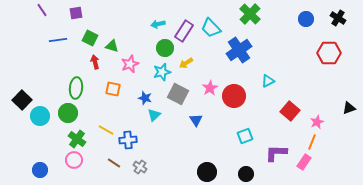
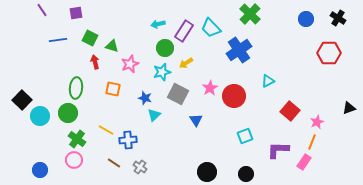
purple L-shape at (276, 153): moved 2 px right, 3 px up
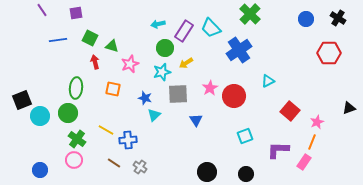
gray square at (178, 94): rotated 30 degrees counterclockwise
black square at (22, 100): rotated 24 degrees clockwise
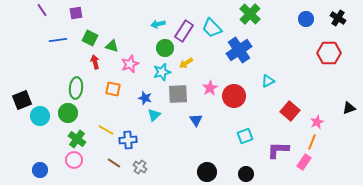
cyan trapezoid at (211, 28): moved 1 px right
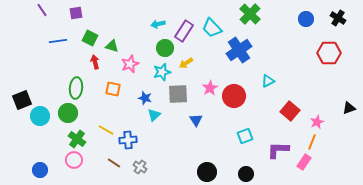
blue line at (58, 40): moved 1 px down
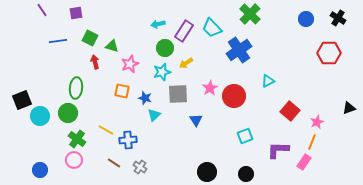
orange square at (113, 89): moved 9 px right, 2 px down
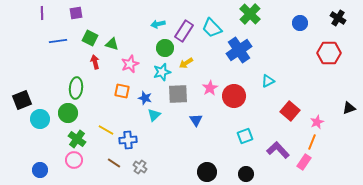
purple line at (42, 10): moved 3 px down; rotated 32 degrees clockwise
blue circle at (306, 19): moved 6 px left, 4 px down
green triangle at (112, 46): moved 2 px up
cyan circle at (40, 116): moved 3 px down
purple L-shape at (278, 150): rotated 45 degrees clockwise
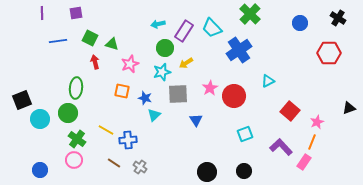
cyan square at (245, 136): moved 2 px up
purple L-shape at (278, 150): moved 3 px right, 3 px up
black circle at (246, 174): moved 2 px left, 3 px up
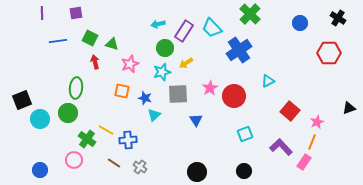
green cross at (77, 139): moved 10 px right
black circle at (207, 172): moved 10 px left
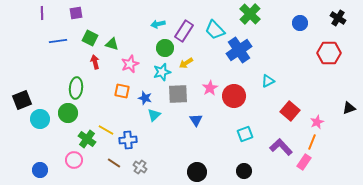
cyan trapezoid at (212, 28): moved 3 px right, 2 px down
